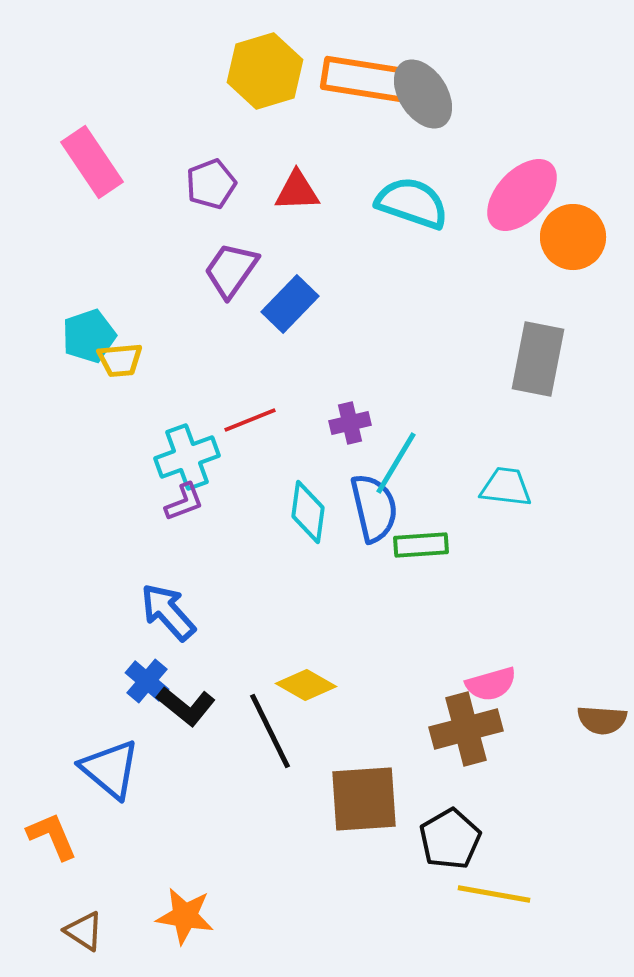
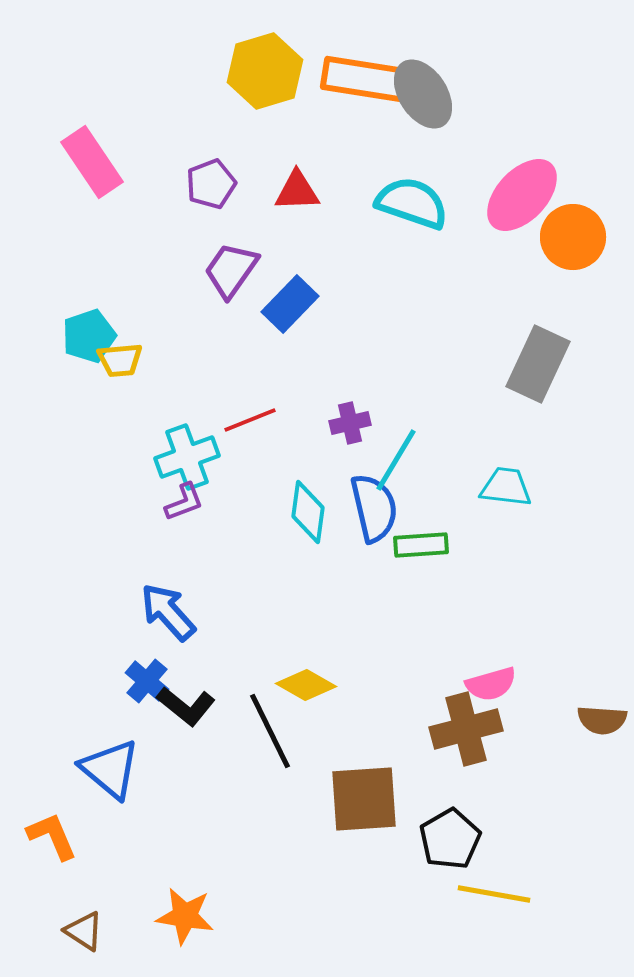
gray rectangle: moved 5 px down; rotated 14 degrees clockwise
cyan line: moved 3 px up
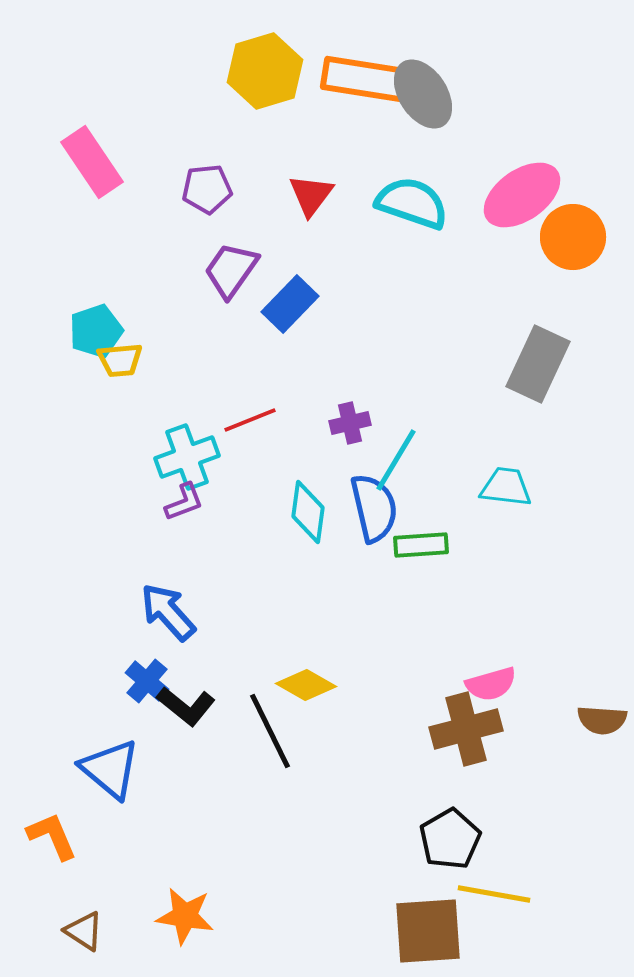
purple pentagon: moved 4 px left, 5 px down; rotated 15 degrees clockwise
red triangle: moved 14 px right, 4 px down; rotated 51 degrees counterclockwise
pink ellipse: rotated 12 degrees clockwise
cyan pentagon: moved 7 px right, 5 px up
brown square: moved 64 px right, 132 px down
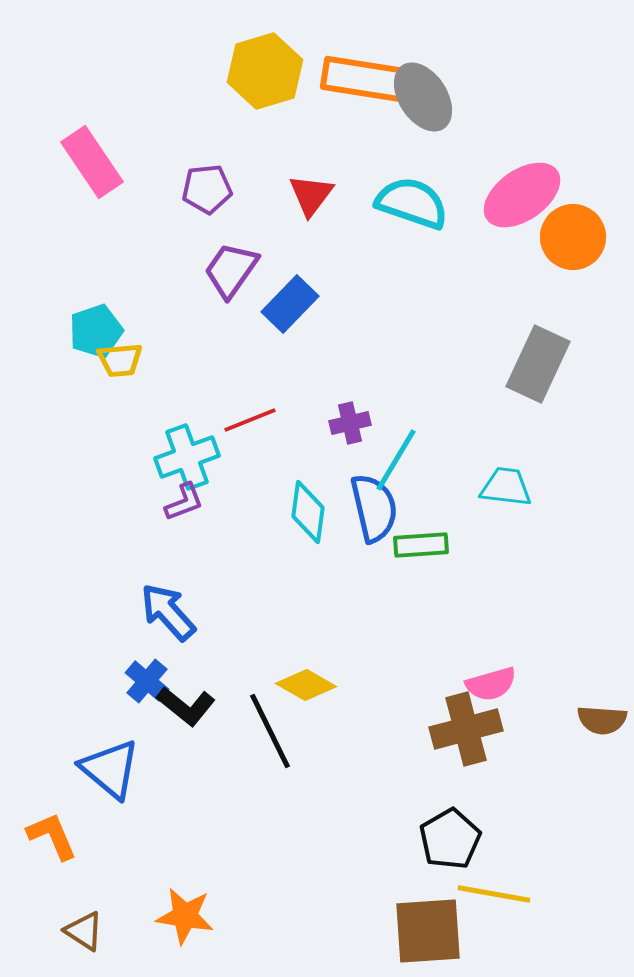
gray ellipse: moved 3 px down
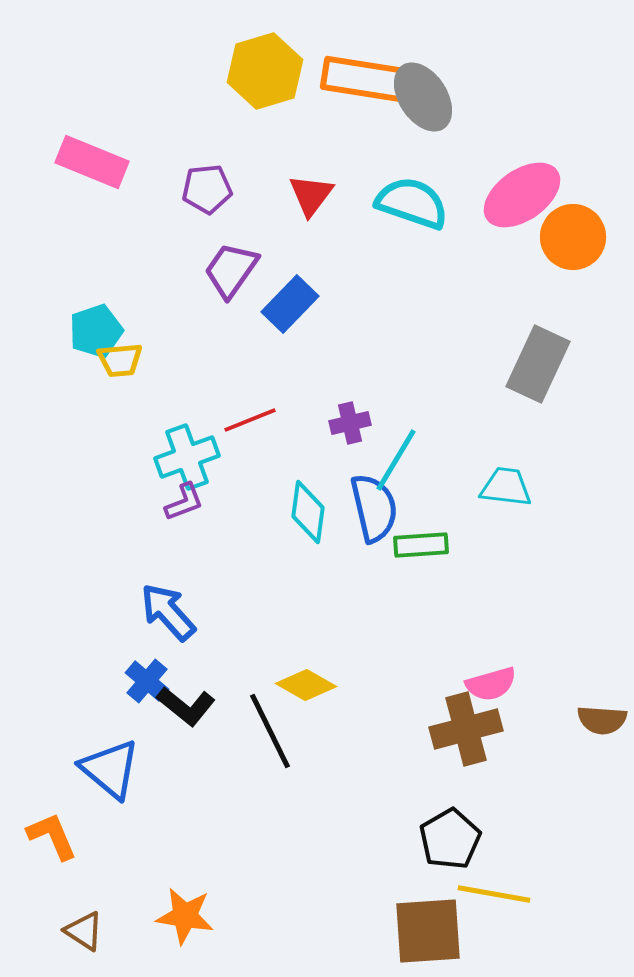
pink rectangle: rotated 34 degrees counterclockwise
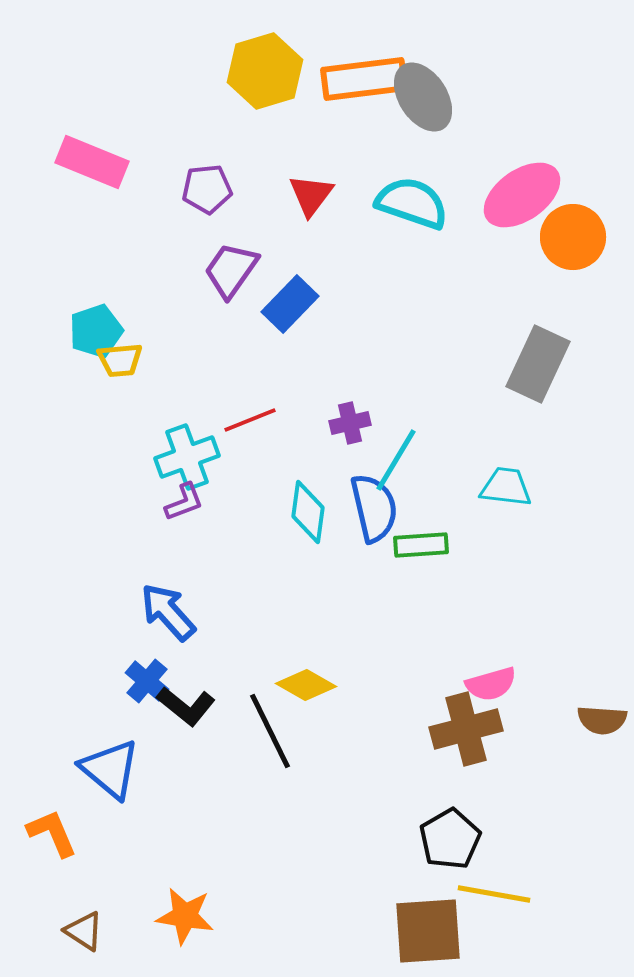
orange rectangle: rotated 16 degrees counterclockwise
orange L-shape: moved 3 px up
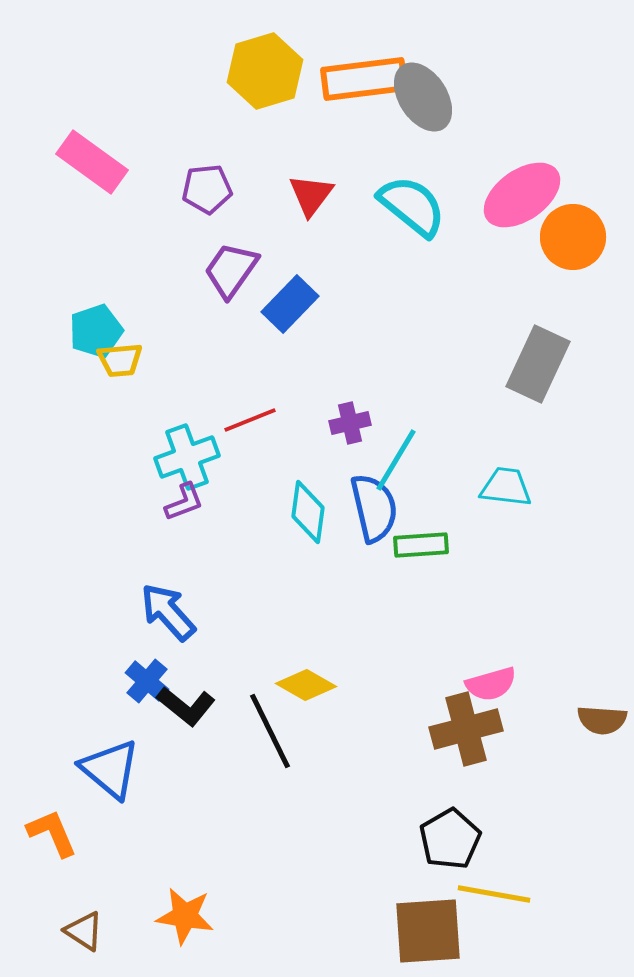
pink rectangle: rotated 14 degrees clockwise
cyan semicircle: moved 3 px down; rotated 20 degrees clockwise
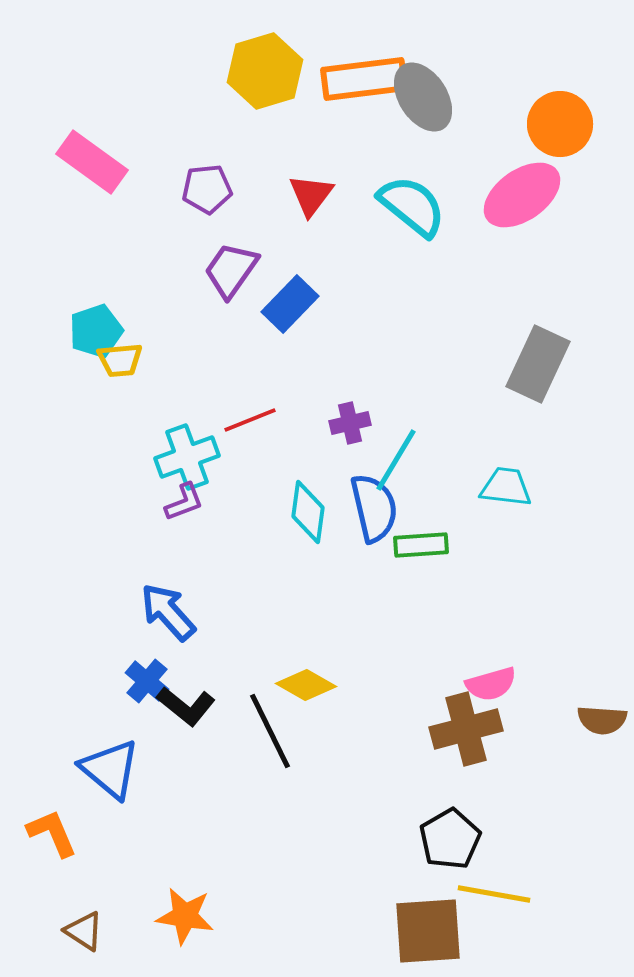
orange circle: moved 13 px left, 113 px up
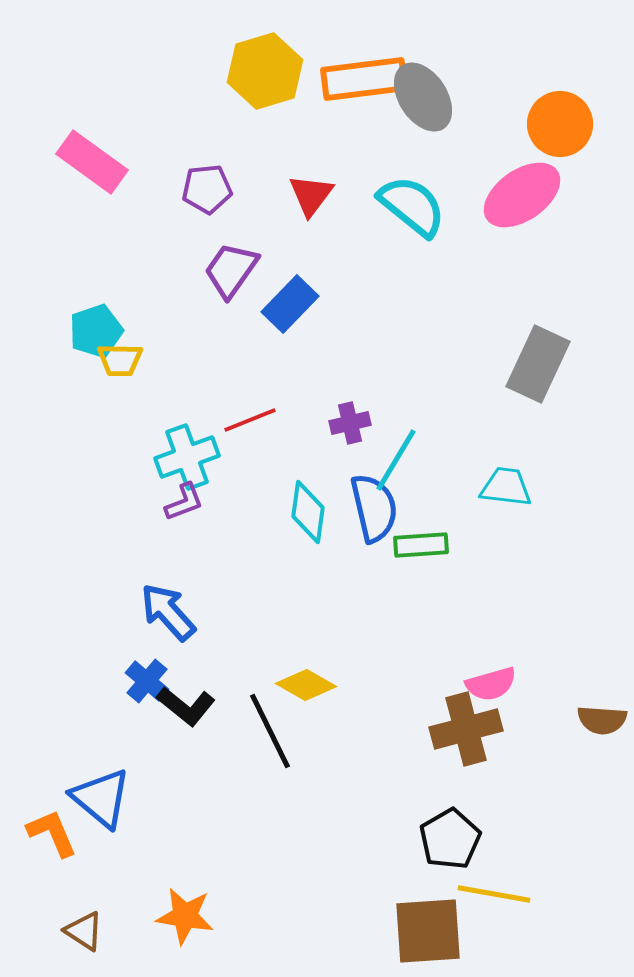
yellow trapezoid: rotated 6 degrees clockwise
blue triangle: moved 9 px left, 29 px down
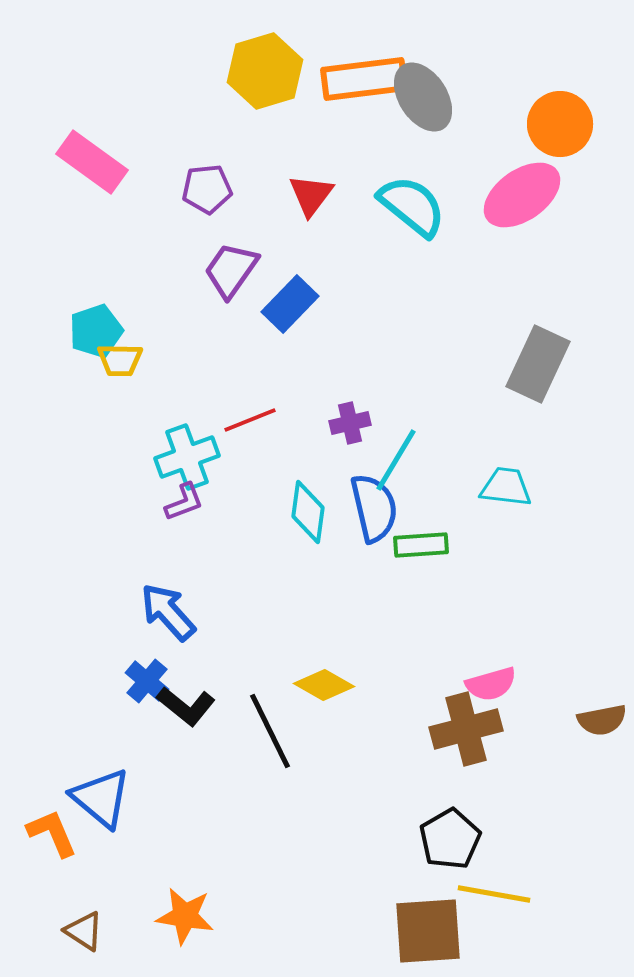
yellow diamond: moved 18 px right
brown semicircle: rotated 15 degrees counterclockwise
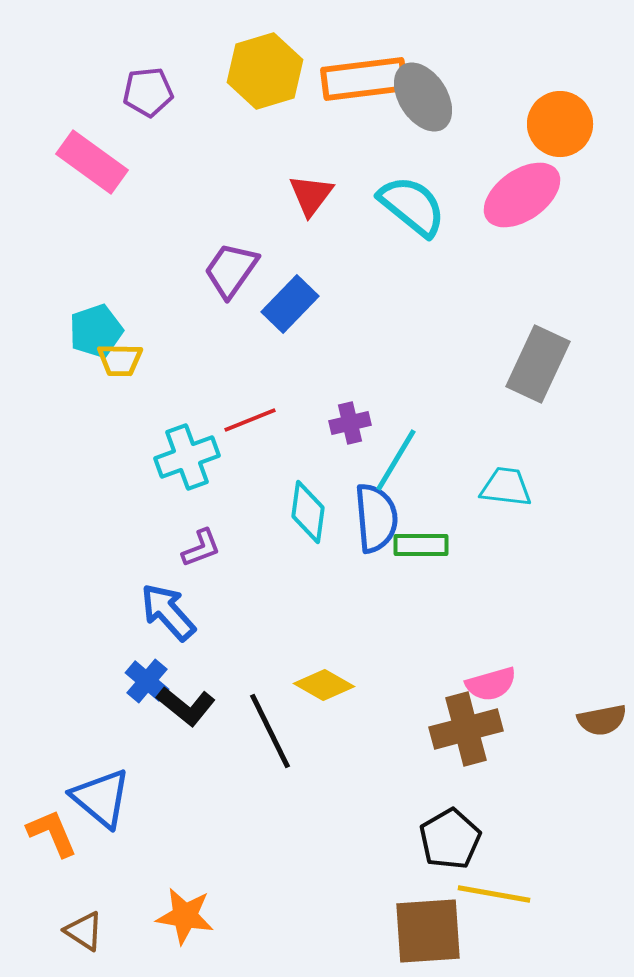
purple pentagon: moved 59 px left, 97 px up
purple L-shape: moved 17 px right, 46 px down
blue semicircle: moved 2 px right, 10 px down; rotated 8 degrees clockwise
green rectangle: rotated 4 degrees clockwise
